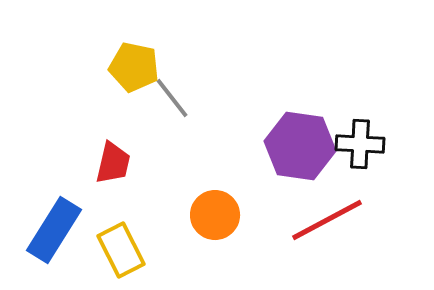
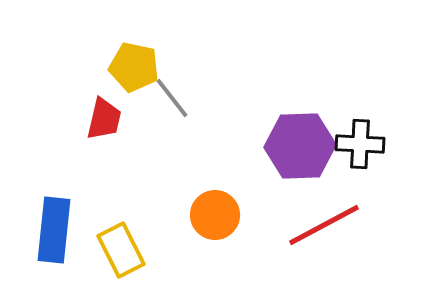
purple hexagon: rotated 10 degrees counterclockwise
red trapezoid: moved 9 px left, 44 px up
red line: moved 3 px left, 5 px down
blue rectangle: rotated 26 degrees counterclockwise
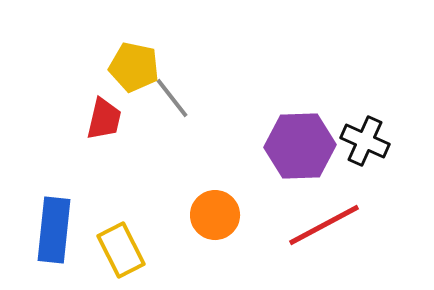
black cross: moved 5 px right, 3 px up; rotated 21 degrees clockwise
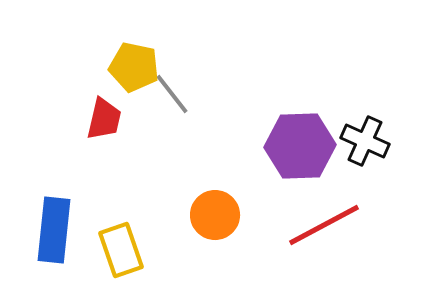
gray line: moved 4 px up
yellow rectangle: rotated 8 degrees clockwise
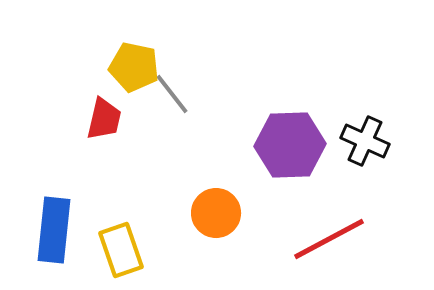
purple hexagon: moved 10 px left, 1 px up
orange circle: moved 1 px right, 2 px up
red line: moved 5 px right, 14 px down
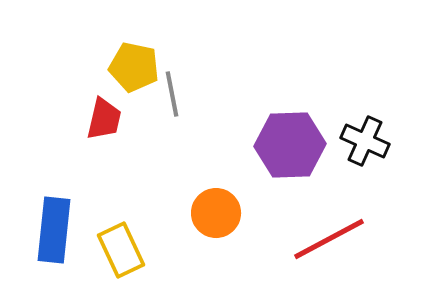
gray line: rotated 27 degrees clockwise
yellow rectangle: rotated 6 degrees counterclockwise
